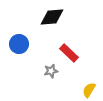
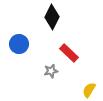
black diamond: rotated 60 degrees counterclockwise
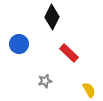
gray star: moved 6 px left, 10 px down
yellow semicircle: rotated 119 degrees clockwise
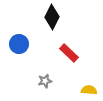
yellow semicircle: rotated 56 degrees counterclockwise
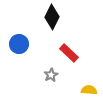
gray star: moved 6 px right, 6 px up; rotated 16 degrees counterclockwise
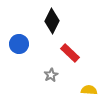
black diamond: moved 4 px down
red rectangle: moved 1 px right
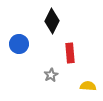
red rectangle: rotated 42 degrees clockwise
yellow semicircle: moved 1 px left, 4 px up
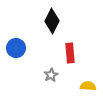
blue circle: moved 3 px left, 4 px down
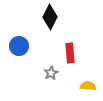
black diamond: moved 2 px left, 4 px up
blue circle: moved 3 px right, 2 px up
gray star: moved 2 px up
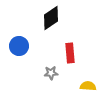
black diamond: moved 1 px right, 1 px down; rotated 30 degrees clockwise
gray star: rotated 24 degrees clockwise
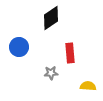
blue circle: moved 1 px down
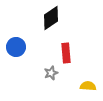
blue circle: moved 3 px left
red rectangle: moved 4 px left
gray star: rotated 16 degrees counterclockwise
